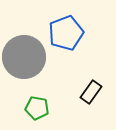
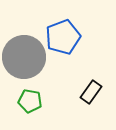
blue pentagon: moved 3 px left, 4 px down
green pentagon: moved 7 px left, 7 px up
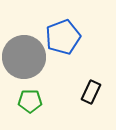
black rectangle: rotated 10 degrees counterclockwise
green pentagon: rotated 10 degrees counterclockwise
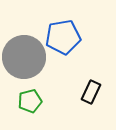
blue pentagon: rotated 12 degrees clockwise
green pentagon: rotated 15 degrees counterclockwise
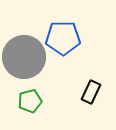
blue pentagon: moved 1 px down; rotated 8 degrees clockwise
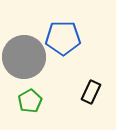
green pentagon: rotated 15 degrees counterclockwise
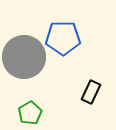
green pentagon: moved 12 px down
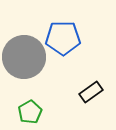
black rectangle: rotated 30 degrees clockwise
green pentagon: moved 1 px up
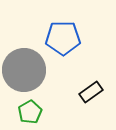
gray circle: moved 13 px down
